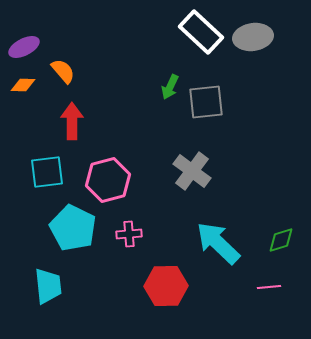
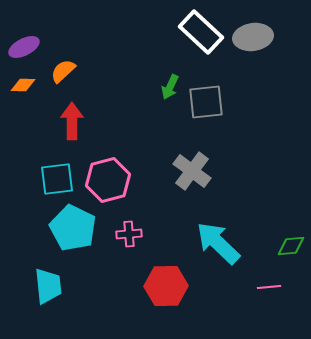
orange semicircle: rotated 92 degrees counterclockwise
cyan square: moved 10 px right, 7 px down
green diamond: moved 10 px right, 6 px down; rotated 12 degrees clockwise
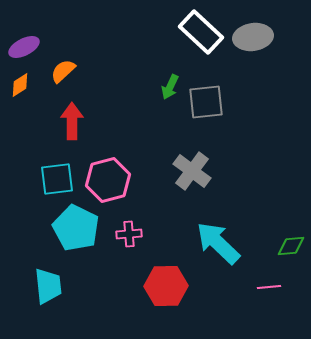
orange diamond: moved 3 px left; rotated 35 degrees counterclockwise
cyan pentagon: moved 3 px right
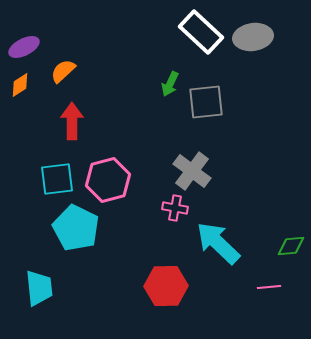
green arrow: moved 3 px up
pink cross: moved 46 px right, 26 px up; rotated 15 degrees clockwise
cyan trapezoid: moved 9 px left, 2 px down
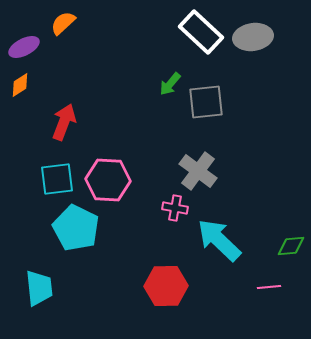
orange semicircle: moved 48 px up
green arrow: rotated 15 degrees clockwise
red arrow: moved 8 px left, 1 px down; rotated 21 degrees clockwise
gray cross: moved 6 px right
pink hexagon: rotated 18 degrees clockwise
cyan arrow: moved 1 px right, 3 px up
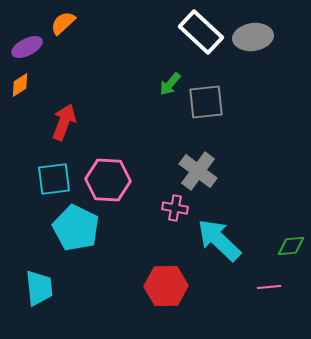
purple ellipse: moved 3 px right
cyan square: moved 3 px left
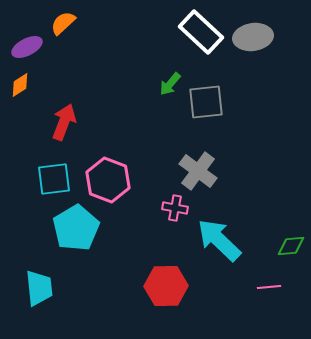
pink hexagon: rotated 18 degrees clockwise
cyan pentagon: rotated 15 degrees clockwise
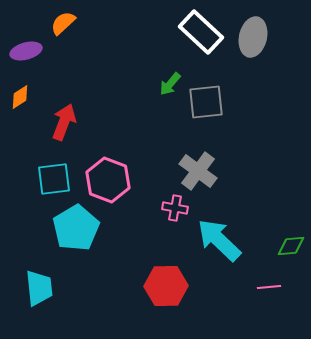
gray ellipse: rotated 69 degrees counterclockwise
purple ellipse: moved 1 px left, 4 px down; rotated 12 degrees clockwise
orange diamond: moved 12 px down
